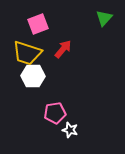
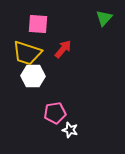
pink square: rotated 25 degrees clockwise
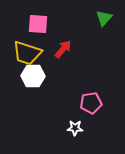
pink pentagon: moved 36 px right, 10 px up
white star: moved 5 px right, 2 px up; rotated 14 degrees counterclockwise
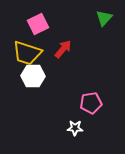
pink square: rotated 30 degrees counterclockwise
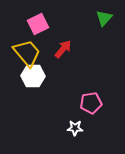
yellow trapezoid: rotated 148 degrees counterclockwise
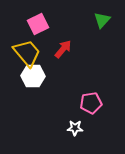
green triangle: moved 2 px left, 2 px down
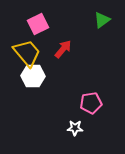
green triangle: rotated 12 degrees clockwise
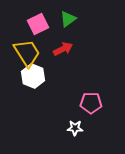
green triangle: moved 34 px left, 1 px up
red arrow: rotated 24 degrees clockwise
yellow trapezoid: rotated 8 degrees clockwise
white hexagon: rotated 20 degrees clockwise
pink pentagon: rotated 10 degrees clockwise
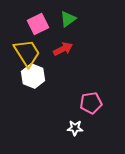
pink pentagon: rotated 10 degrees counterclockwise
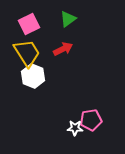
pink square: moved 9 px left
pink pentagon: moved 17 px down
